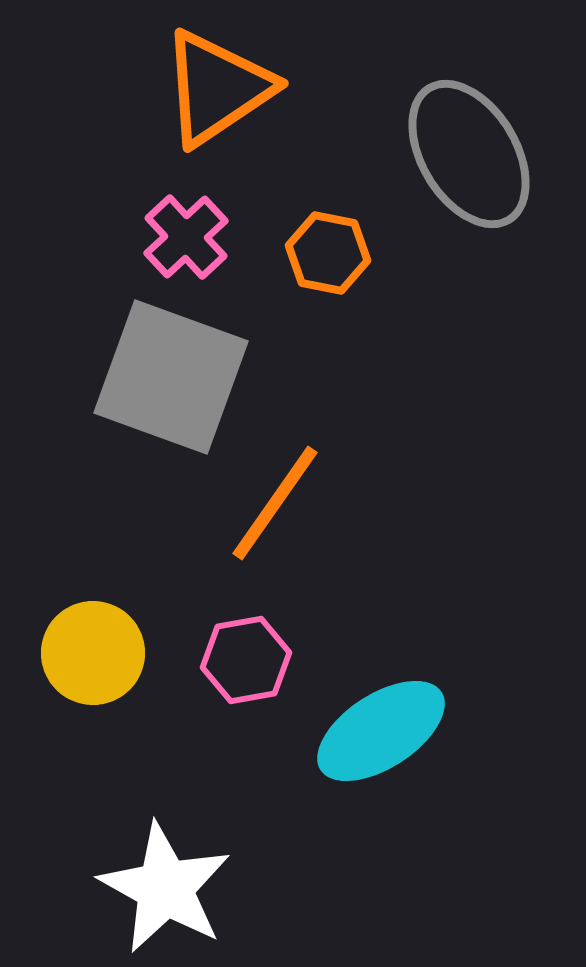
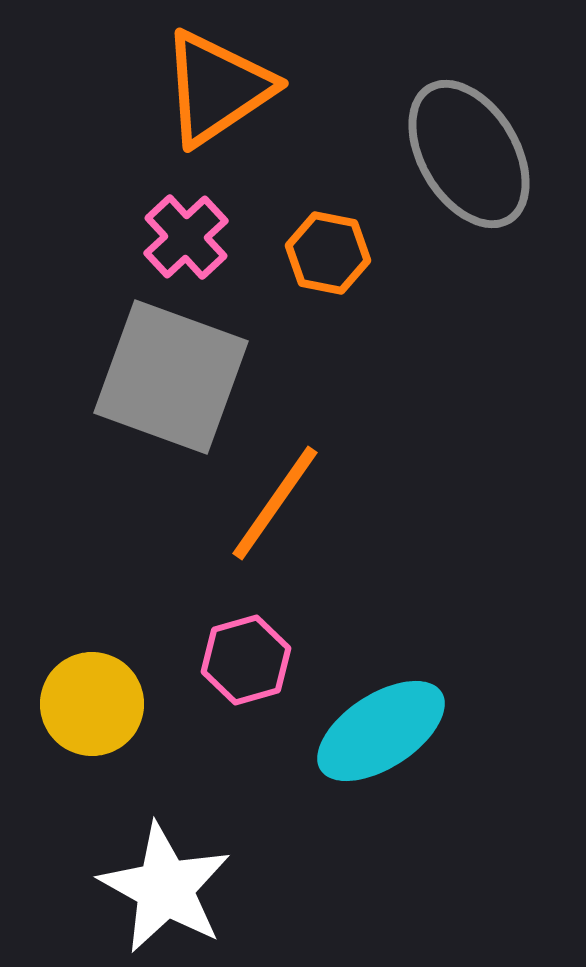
yellow circle: moved 1 px left, 51 px down
pink hexagon: rotated 6 degrees counterclockwise
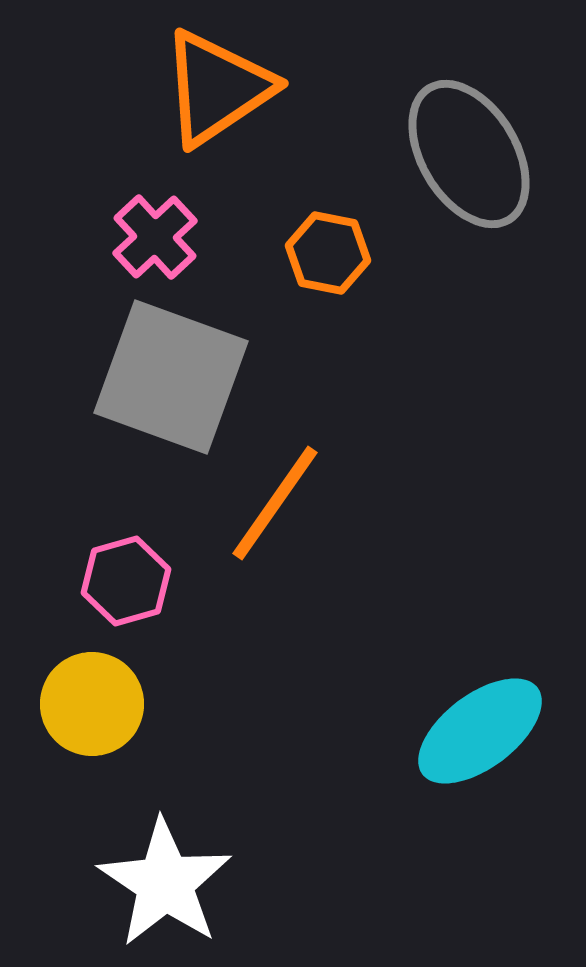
pink cross: moved 31 px left
pink hexagon: moved 120 px left, 79 px up
cyan ellipse: moved 99 px right; rotated 4 degrees counterclockwise
white star: moved 5 px up; rotated 5 degrees clockwise
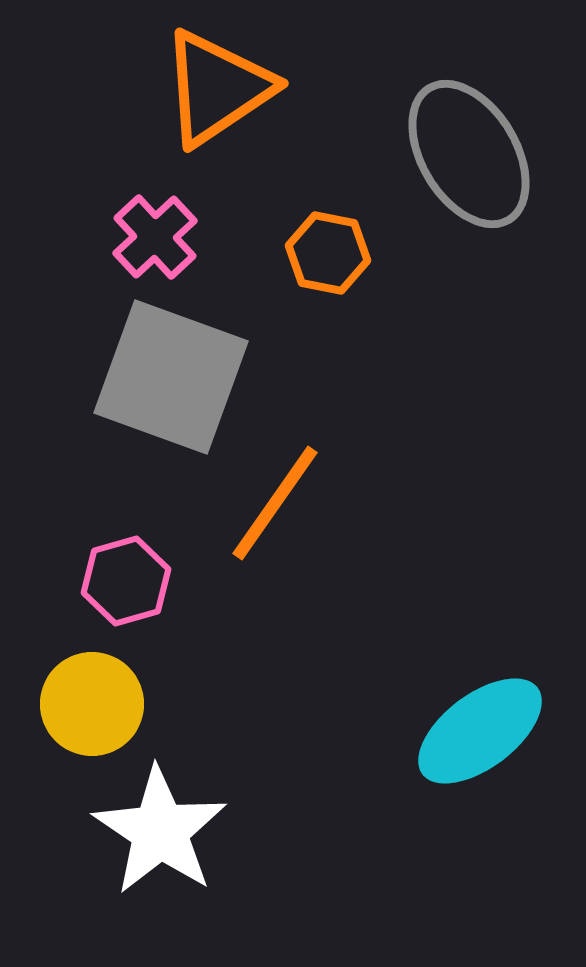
white star: moved 5 px left, 52 px up
